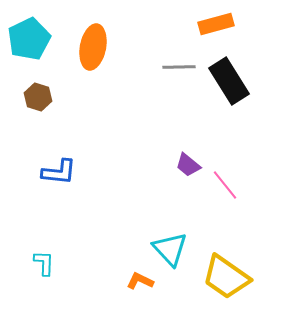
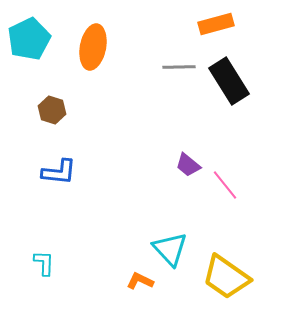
brown hexagon: moved 14 px right, 13 px down
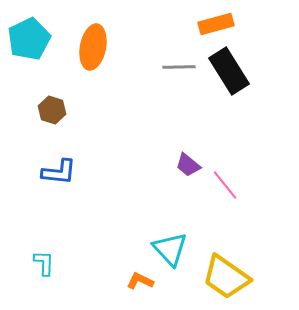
black rectangle: moved 10 px up
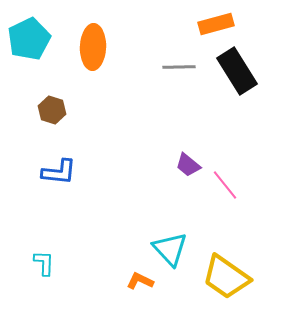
orange ellipse: rotated 9 degrees counterclockwise
black rectangle: moved 8 px right
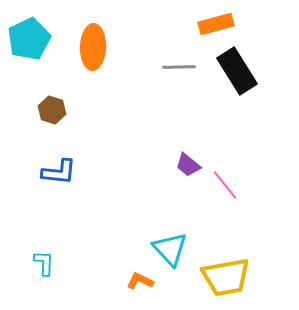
yellow trapezoid: rotated 45 degrees counterclockwise
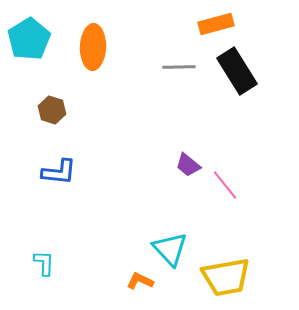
cyan pentagon: rotated 6 degrees counterclockwise
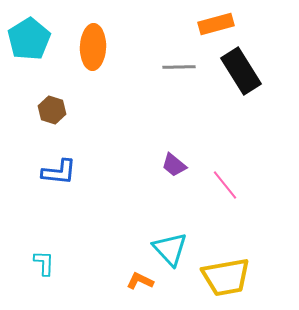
black rectangle: moved 4 px right
purple trapezoid: moved 14 px left
